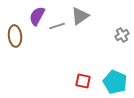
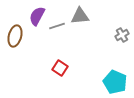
gray triangle: rotated 30 degrees clockwise
brown ellipse: rotated 20 degrees clockwise
red square: moved 23 px left, 13 px up; rotated 21 degrees clockwise
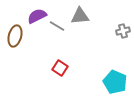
purple semicircle: rotated 36 degrees clockwise
gray line: rotated 49 degrees clockwise
gray cross: moved 1 px right, 4 px up; rotated 16 degrees clockwise
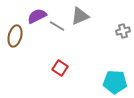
gray triangle: rotated 18 degrees counterclockwise
cyan pentagon: rotated 20 degrees counterclockwise
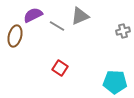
purple semicircle: moved 4 px left, 1 px up
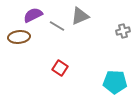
brown ellipse: moved 4 px right, 1 px down; rotated 70 degrees clockwise
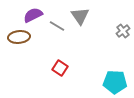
gray triangle: rotated 42 degrees counterclockwise
gray cross: rotated 24 degrees counterclockwise
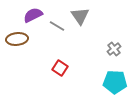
gray cross: moved 9 px left, 18 px down
brown ellipse: moved 2 px left, 2 px down
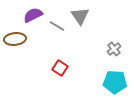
brown ellipse: moved 2 px left
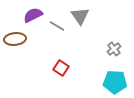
red square: moved 1 px right
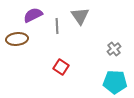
gray line: rotated 56 degrees clockwise
brown ellipse: moved 2 px right
red square: moved 1 px up
